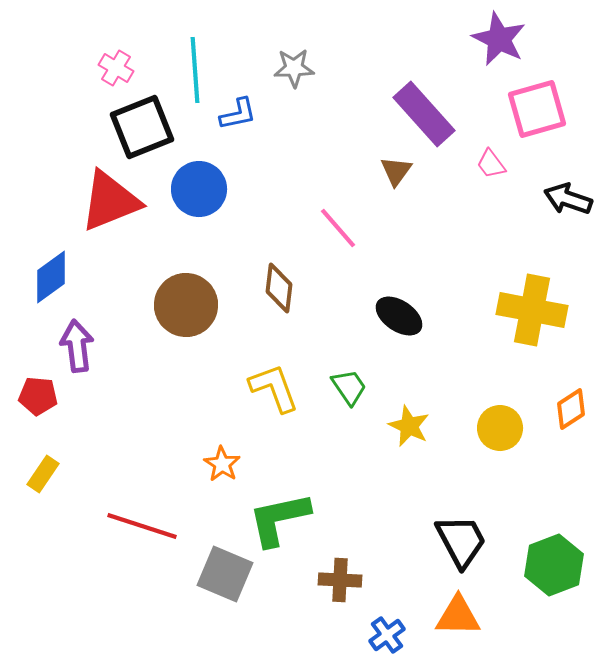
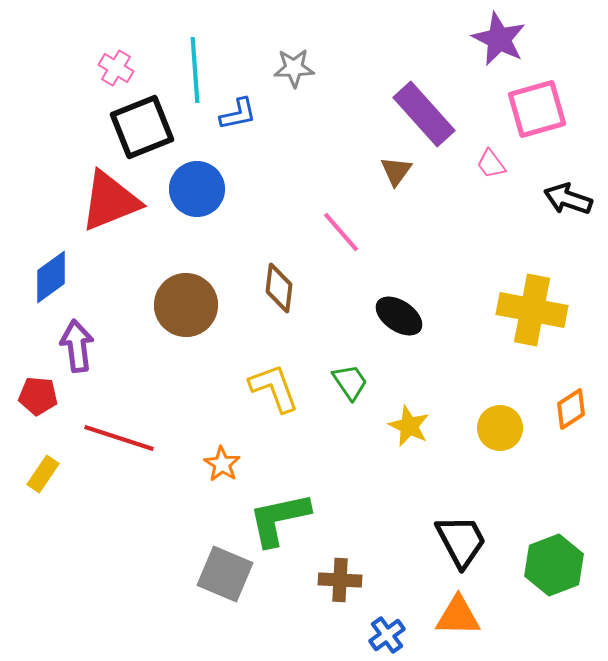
blue circle: moved 2 px left
pink line: moved 3 px right, 4 px down
green trapezoid: moved 1 px right, 5 px up
red line: moved 23 px left, 88 px up
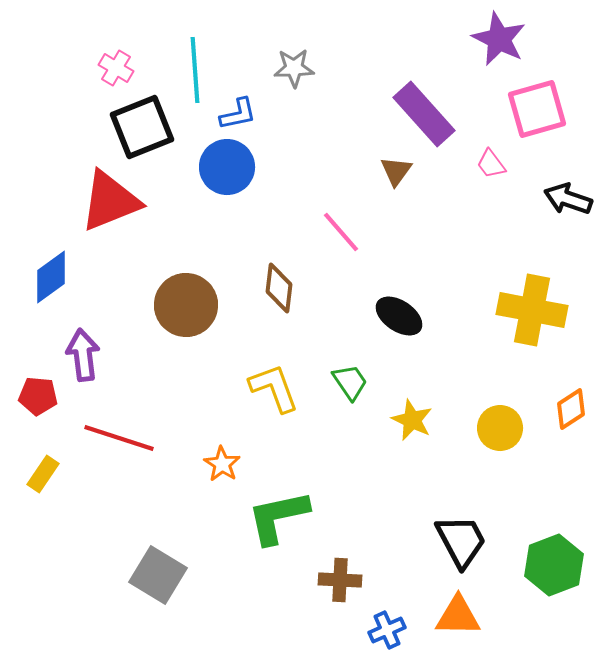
blue circle: moved 30 px right, 22 px up
purple arrow: moved 6 px right, 9 px down
yellow star: moved 3 px right, 6 px up
green L-shape: moved 1 px left, 2 px up
gray square: moved 67 px left, 1 px down; rotated 8 degrees clockwise
blue cross: moved 5 px up; rotated 12 degrees clockwise
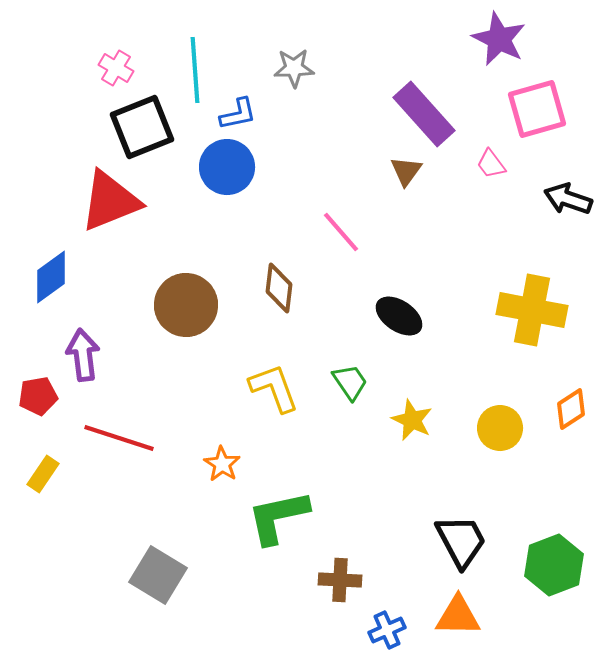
brown triangle: moved 10 px right
red pentagon: rotated 15 degrees counterclockwise
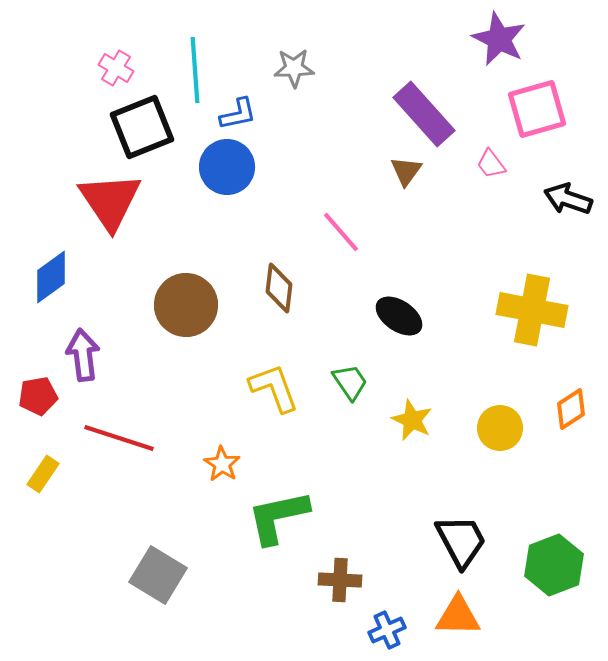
red triangle: rotated 42 degrees counterclockwise
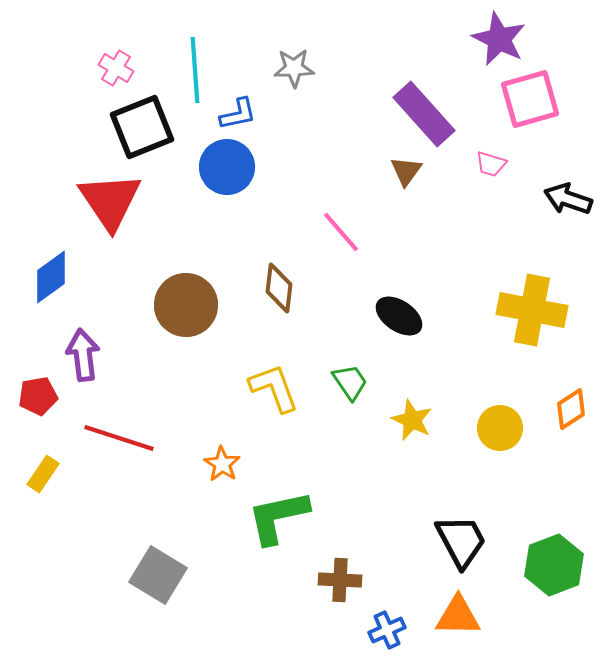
pink square: moved 7 px left, 10 px up
pink trapezoid: rotated 36 degrees counterclockwise
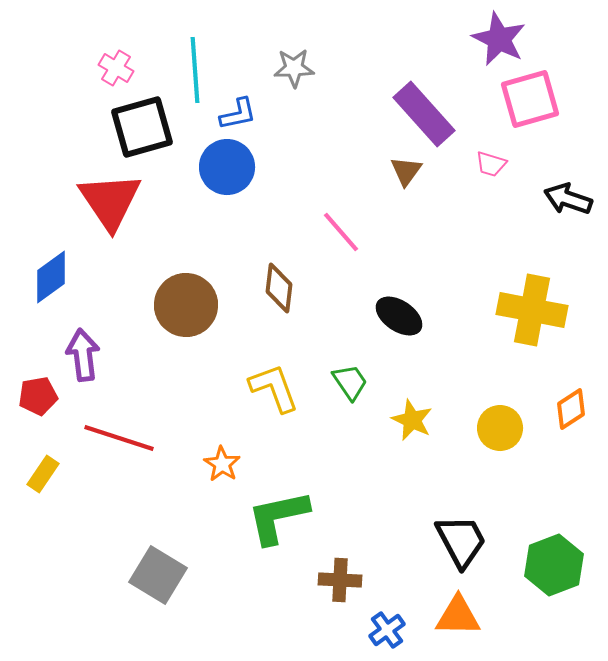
black square: rotated 6 degrees clockwise
blue cross: rotated 12 degrees counterclockwise
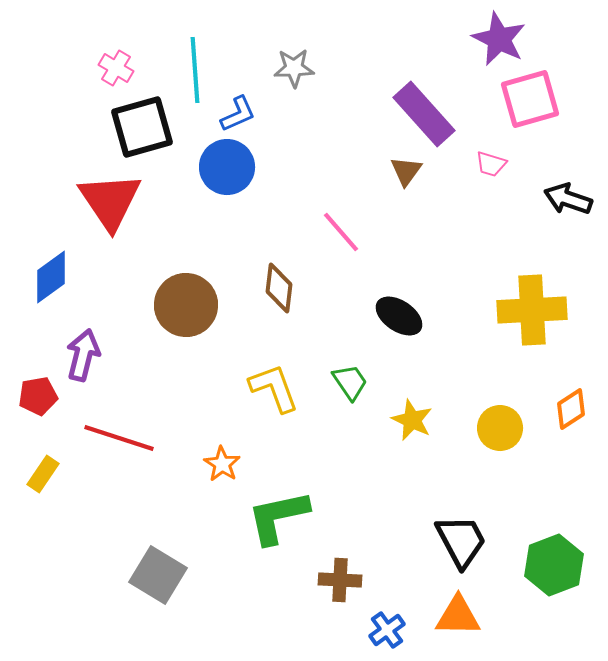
blue L-shape: rotated 12 degrees counterclockwise
yellow cross: rotated 14 degrees counterclockwise
purple arrow: rotated 21 degrees clockwise
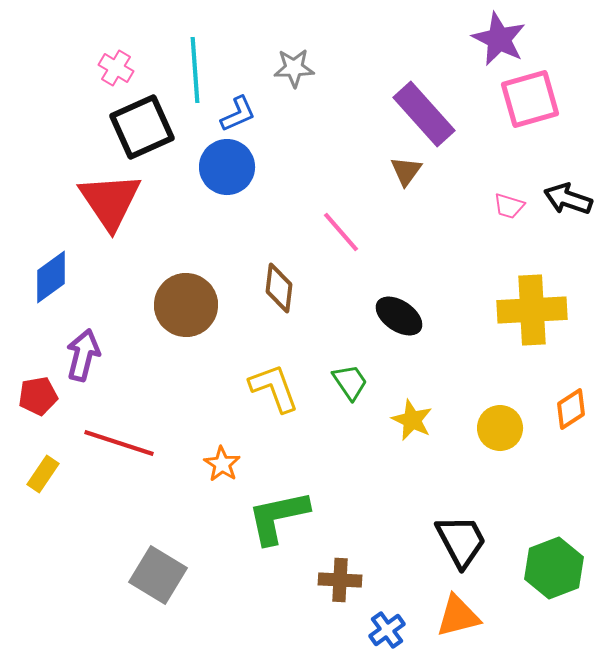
black square: rotated 8 degrees counterclockwise
pink trapezoid: moved 18 px right, 42 px down
red line: moved 5 px down
green hexagon: moved 3 px down
orange triangle: rotated 15 degrees counterclockwise
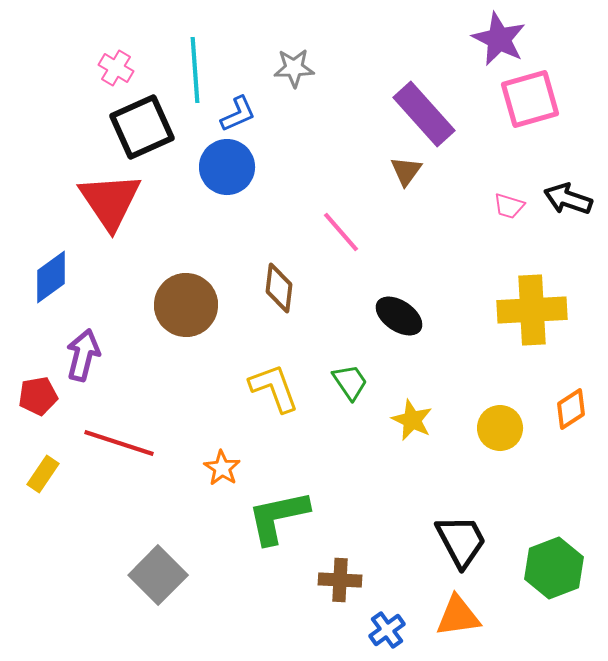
orange star: moved 4 px down
gray square: rotated 14 degrees clockwise
orange triangle: rotated 6 degrees clockwise
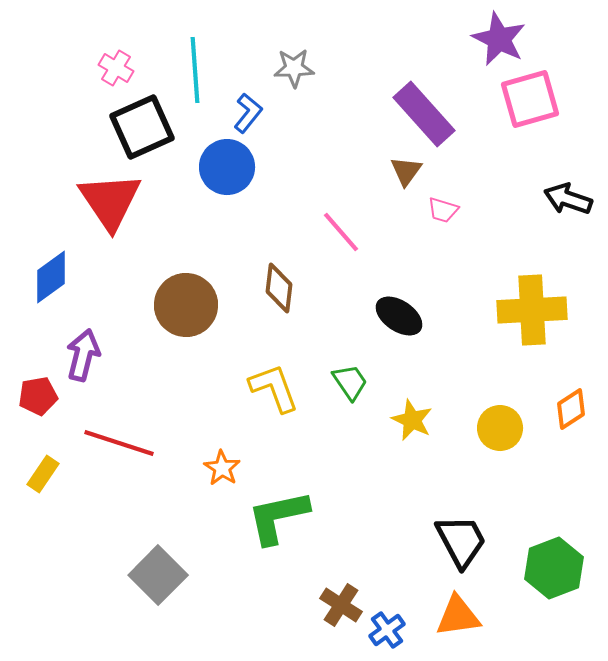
blue L-shape: moved 10 px right, 1 px up; rotated 27 degrees counterclockwise
pink trapezoid: moved 66 px left, 4 px down
brown cross: moved 1 px right, 25 px down; rotated 30 degrees clockwise
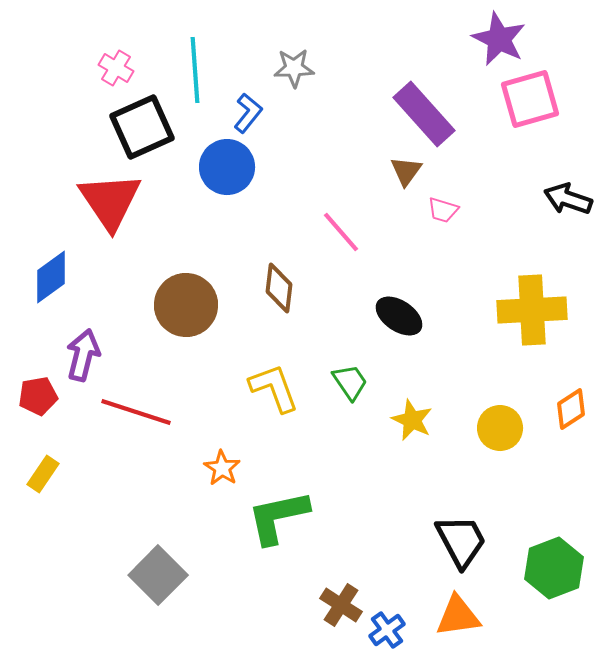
red line: moved 17 px right, 31 px up
